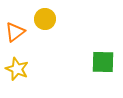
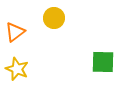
yellow circle: moved 9 px right, 1 px up
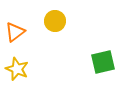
yellow circle: moved 1 px right, 3 px down
green square: rotated 15 degrees counterclockwise
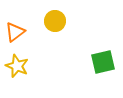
yellow star: moved 3 px up
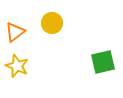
yellow circle: moved 3 px left, 2 px down
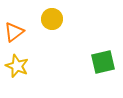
yellow circle: moved 4 px up
orange triangle: moved 1 px left
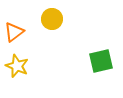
green square: moved 2 px left, 1 px up
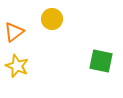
green square: rotated 25 degrees clockwise
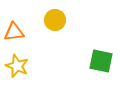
yellow circle: moved 3 px right, 1 px down
orange triangle: rotated 30 degrees clockwise
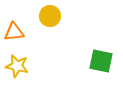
yellow circle: moved 5 px left, 4 px up
yellow star: rotated 10 degrees counterclockwise
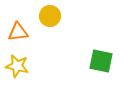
orange triangle: moved 4 px right
